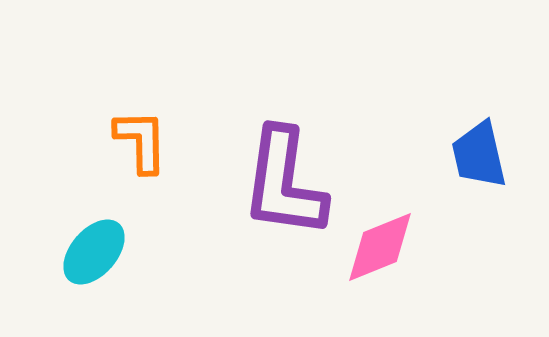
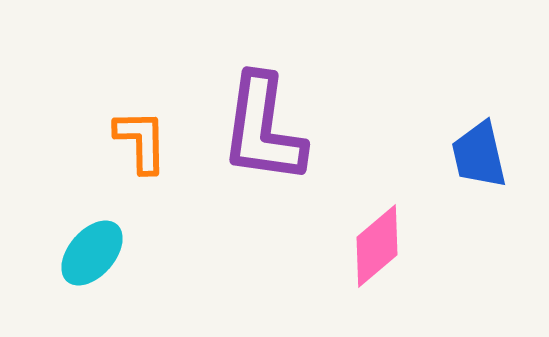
purple L-shape: moved 21 px left, 54 px up
pink diamond: moved 3 px left, 1 px up; rotated 18 degrees counterclockwise
cyan ellipse: moved 2 px left, 1 px down
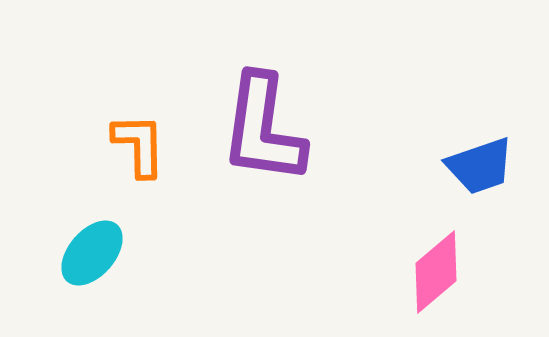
orange L-shape: moved 2 px left, 4 px down
blue trapezoid: moved 1 px right, 11 px down; rotated 96 degrees counterclockwise
pink diamond: moved 59 px right, 26 px down
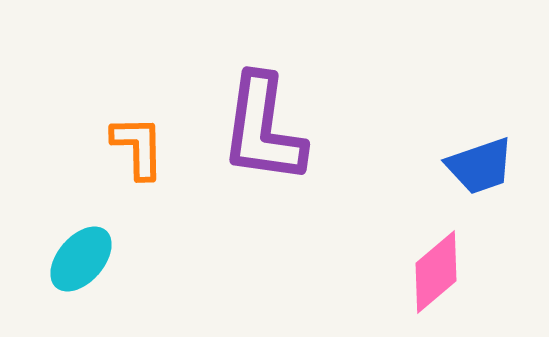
orange L-shape: moved 1 px left, 2 px down
cyan ellipse: moved 11 px left, 6 px down
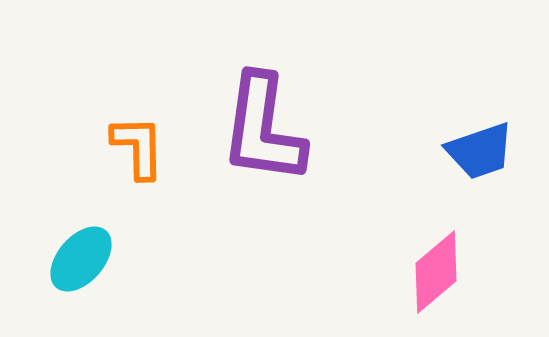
blue trapezoid: moved 15 px up
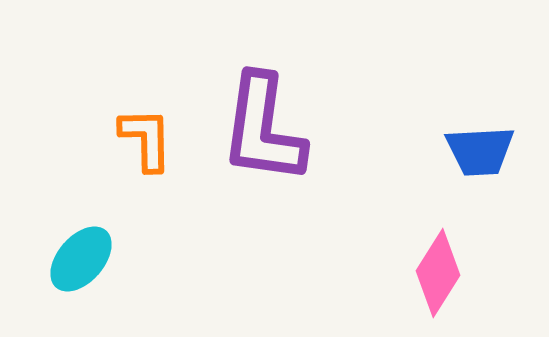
orange L-shape: moved 8 px right, 8 px up
blue trapezoid: rotated 16 degrees clockwise
pink diamond: moved 2 px right, 1 px down; rotated 18 degrees counterclockwise
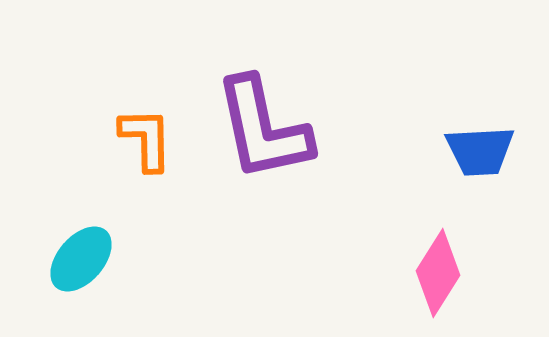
purple L-shape: rotated 20 degrees counterclockwise
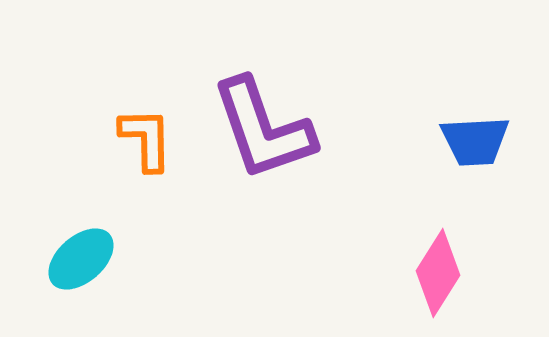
purple L-shape: rotated 7 degrees counterclockwise
blue trapezoid: moved 5 px left, 10 px up
cyan ellipse: rotated 8 degrees clockwise
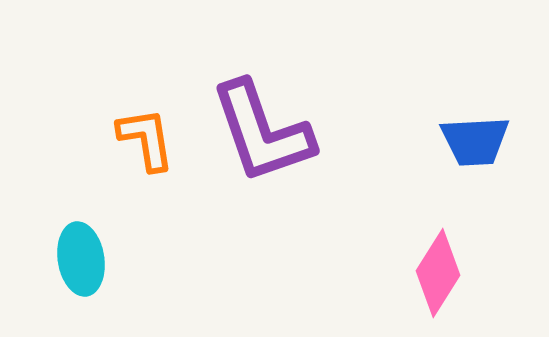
purple L-shape: moved 1 px left, 3 px down
orange L-shape: rotated 8 degrees counterclockwise
cyan ellipse: rotated 58 degrees counterclockwise
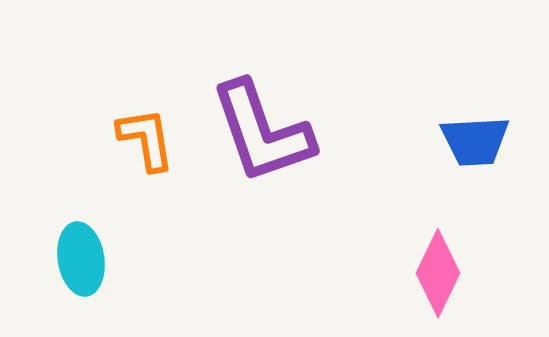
pink diamond: rotated 6 degrees counterclockwise
